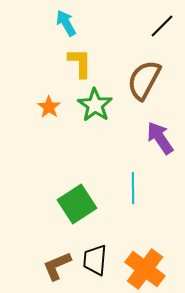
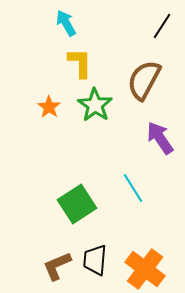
black line: rotated 12 degrees counterclockwise
cyan line: rotated 32 degrees counterclockwise
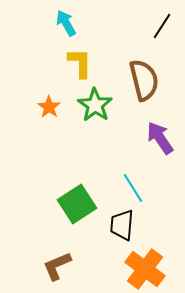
brown semicircle: rotated 138 degrees clockwise
black trapezoid: moved 27 px right, 35 px up
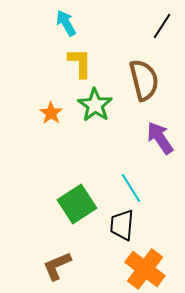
orange star: moved 2 px right, 6 px down
cyan line: moved 2 px left
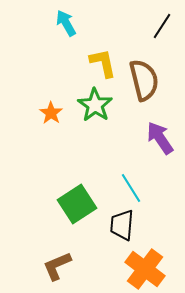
yellow L-shape: moved 23 px right; rotated 12 degrees counterclockwise
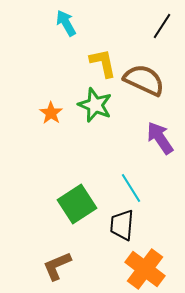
brown semicircle: rotated 51 degrees counterclockwise
green star: rotated 12 degrees counterclockwise
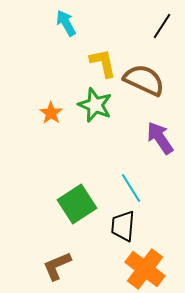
black trapezoid: moved 1 px right, 1 px down
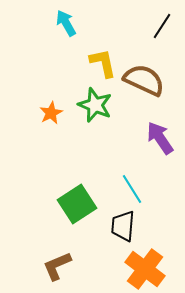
orange star: rotated 10 degrees clockwise
cyan line: moved 1 px right, 1 px down
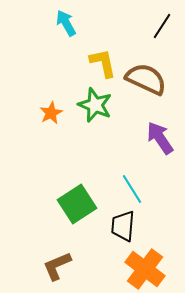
brown semicircle: moved 2 px right, 1 px up
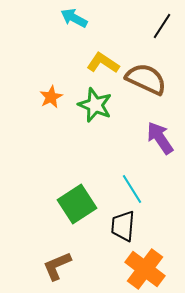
cyan arrow: moved 8 px right, 5 px up; rotated 32 degrees counterclockwise
yellow L-shape: rotated 44 degrees counterclockwise
orange star: moved 16 px up
